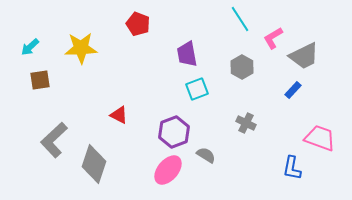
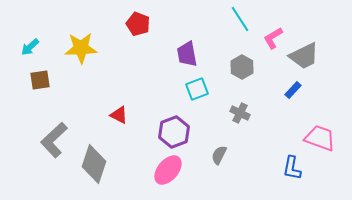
gray cross: moved 6 px left, 10 px up
gray semicircle: moved 13 px right; rotated 96 degrees counterclockwise
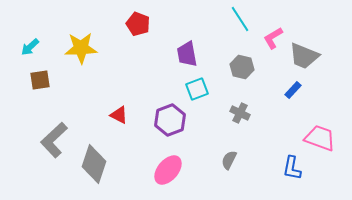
gray trapezoid: rotated 48 degrees clockwise
gray hexagon: rotated 15 degrees counterclockwise
purple hexagon: moved 4 px left, 12 px up
gray semicircle: moved 10 px right, 5 px down
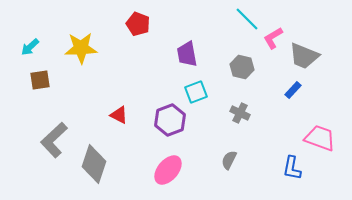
cyan line: moved 7 px right; rotated 12 degrees counterclockwise
cyan square: moved 1 px left, 3 px down
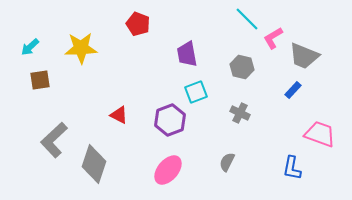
pink trapezoid: moved 4 px up
gray semicircle: moved 2 px left, 2 px down
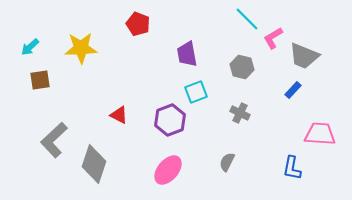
pink trapezoid: rotated 16 degrees counterclockwise
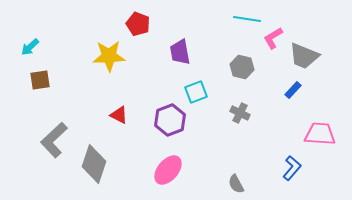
cyan line: rotated 36 degrees counterclockwise
yellow star: moved 28 px right, 8 px down
purple trapezoid: moved 7 px left, 2 px up
gray semicircle: moved 9 px right, 22 px down; rotated 54 degrees counterclockwise
blue L-shape: rotated 150 degrees counterclockwise
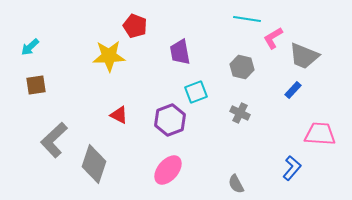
red pentagon: moved 3 px left, 2 px down
brown square: moved 4 px left, 5 px down
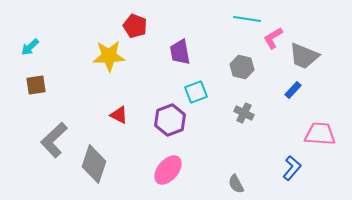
gray cross: moved 4 px right
